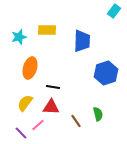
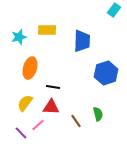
cyan rectangle: moved 1 px up
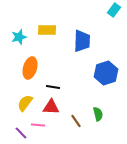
pink line: rotated 48 degrees clockwise
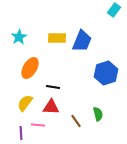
yellow rectangle: moved 10 px right, 8 px down
cyan star: rotated 14 degrees counterclockwise
blue trapezoid: rotated 20 degrees clockwise
orange ellipse: rotated 15 degrees clockwise
purple line: rotated 40 degrees clockwise
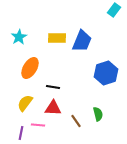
red triangle: moved 2 px right, 1 px down
purple line: rotated 16 degrees clockwise
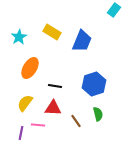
yellow rectangle: moved 5 px left, 6 px up; rotated 30 degrees clockwise
blue hexagon: moved 12 px left, 11 px down
black line: moved 2 px right, 1 px up
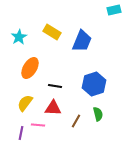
cyan rectangle: rotated 40 degrees clockwise
brown line: rotated 64 degrees clockwise
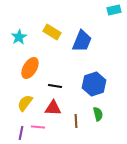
brown line: rotated 32 degrees counterclockwise
pink line: moved 2 px down
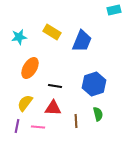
cyan star: rotated 21 degrees clockwise
purple line: moved 4 px left, 7 px up
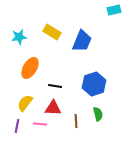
pink line: moved 2 px right, 3 px up
